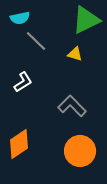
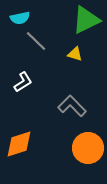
orange diamond: rotated 16 degrees clockwise
orange circle: moved 8 px right, 3 px up
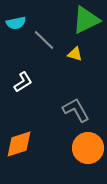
cyan semicircle: moved 4 px left, 5 px down
gray line: moved 8 px right, 1 px up
gray L-shape: moved 4 px right, 4 px down; rotated 16 degrees clockwise
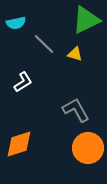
gray line: moved 4 px down
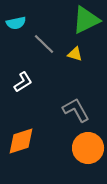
orange diamond: moved 2 px right, 3 px up
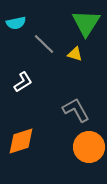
green triangle: moved 3 px down; rotated 32 degrees counterclockwise
orange circle: moved 1 px right, 1 px up
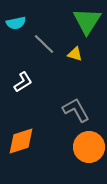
green triangle: moved 1 px right, 2 px up
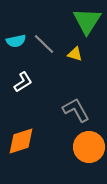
cyan semicircle: moved 18 px down
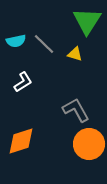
orange circle: moved 3 px up
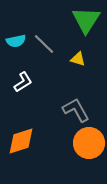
green triangle: moved 1 px left, 1 px up
yellow triangle: moved 3 px right, 5 px down
orange circle: moved 1 px up
